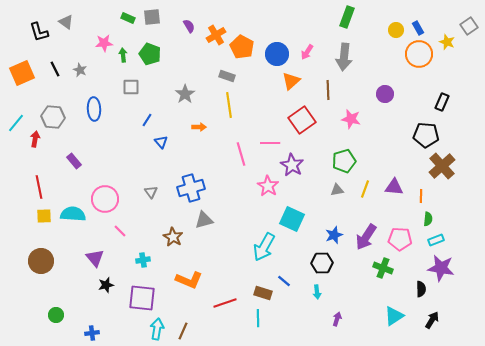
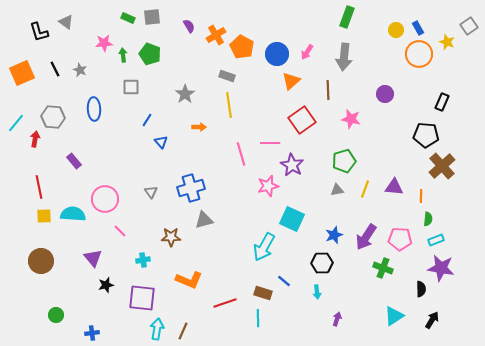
pink star at (268, 186): rotated 25 degrees clockwise
brown star at (173, 237): moved 2 px left; rotated 30 degrees counterclockwise
purple triangle at (95, 258): moved 2 px left
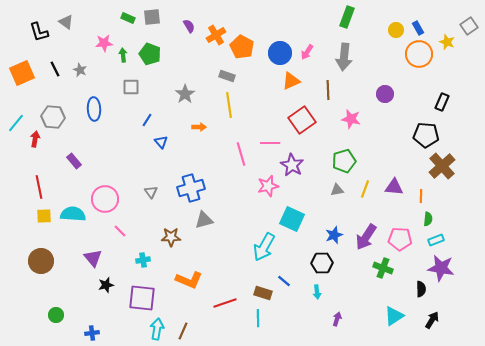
blue circle at (277, 54): moved 3 px right, 1 px up
orange triangle at (291, 81): rotated 18 degrees clockwise
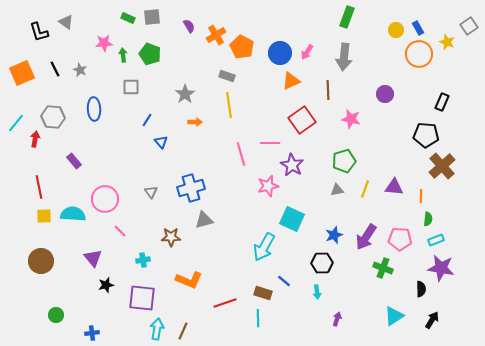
orange arrow at (199, 127): moved 4 px left, 5 px up
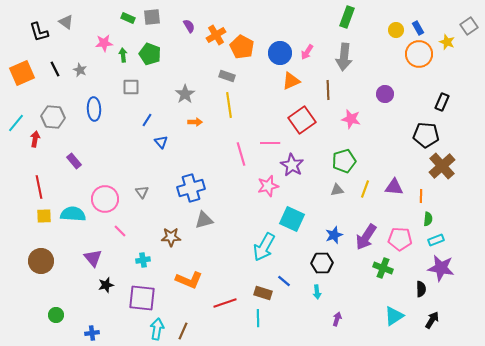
gray triangle at (151, 192): moved 9 px left
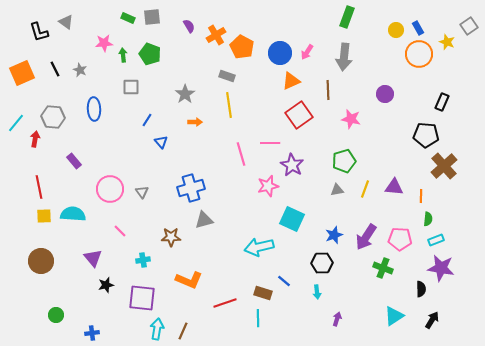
red square at (302, 120): moved 3 px left, 5 px up
brown cross at (442, 166): moved 2 px right
pink circle at (105, 199): moved 5 px right, 10 px up
cyan arrow at (264, 247): moved 5 px left; rotated 48 degrees clockwise
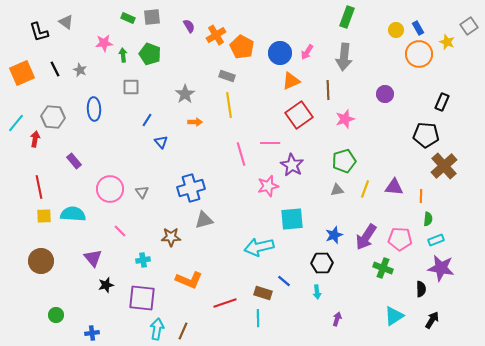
pink star at (351, 119): moved 6 px left; rotated 30 degrees counterclockwise
cyan square at (292, 219): rotated 30 degrees counterclockwise
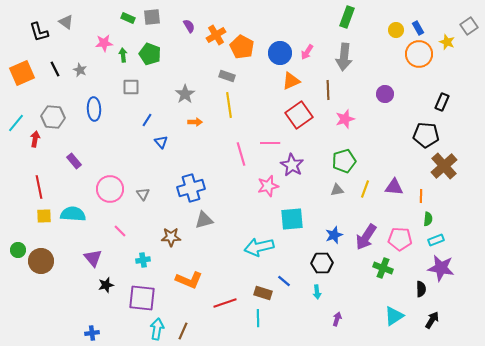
gray triangle at (142, 192): moved 1 px right, 2 px down
green circle at (56, 315): moved 38 px left, 65 px up
